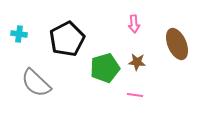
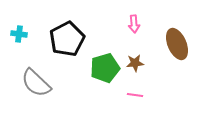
brown star: moved 2 px left, 1 px down; rotated 12 degrees counterclockwise
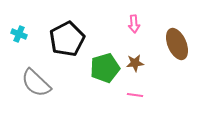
cyan cross: rotated 14 degrees clockwise
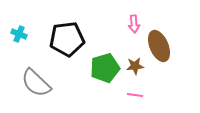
black pentagon: rotated 20 degrees clockwise
brown ellipse: moved 18 px left, 2 px down
brown star: moved 3 px down
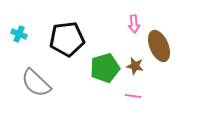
brown star: rotated 18 degrees clockwise
pink line: moved 2 px left, 1 px down
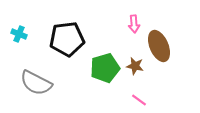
gray semicircle: rotated 16 degrees counterclockwise
pink line: moved 6 px right, 4 px down; rotated 28 degrees clockwise
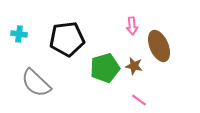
pink arrow: moved 2 px left, 2 px down
cyan cross: rotated 14 degrees counterclockwise
brown star: moved 1 px left
gray semicircle: rotated 16 degrees clockwise
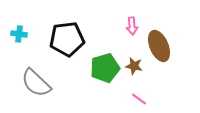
pink line: moved 1 px up
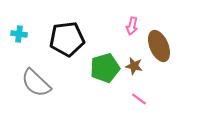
pink arrow: rotated 18 degrees clockwise
